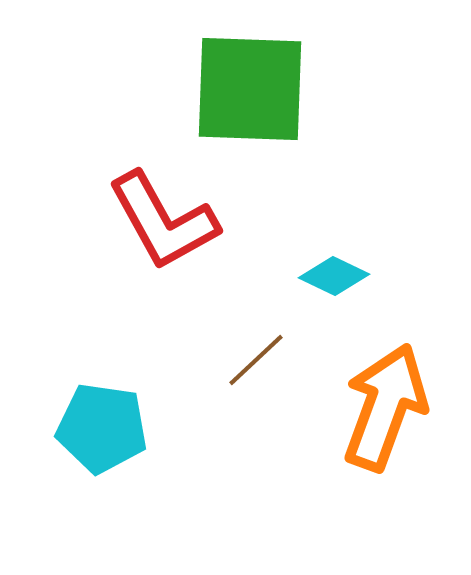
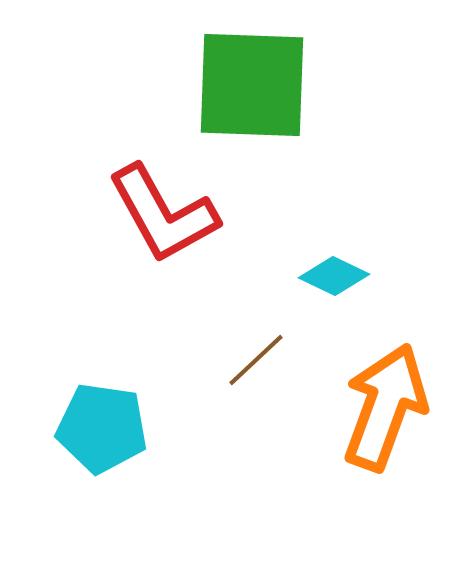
green square: moved 2 px right, 4 px up
red L-shape: moved 7 px up
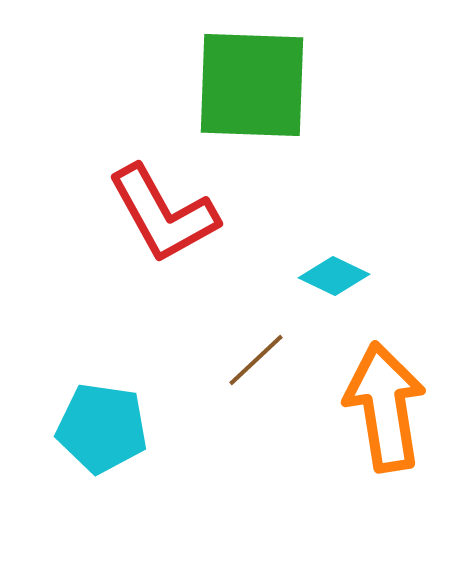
orange arrow: rotated 29 degrees counterclockwise
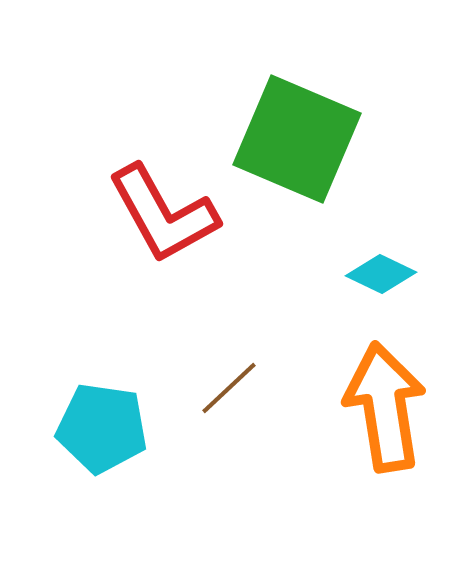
green square: moved 45 px right, 54 px down; rotated 21 degrees clockwise
cyan diamond: moved 47 px right, 2 px up
brown line: moved 27 px left, 28 px down
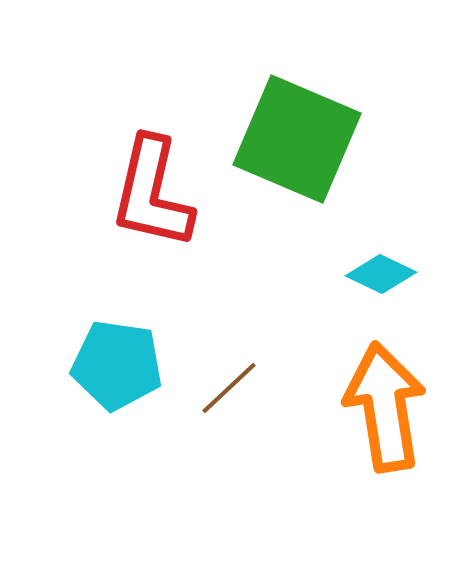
red L-shape: moved 11 px left, 21 px up; rotated 42 degrees clockwise
cyan pentagon: moved 15 px right, 63 px up
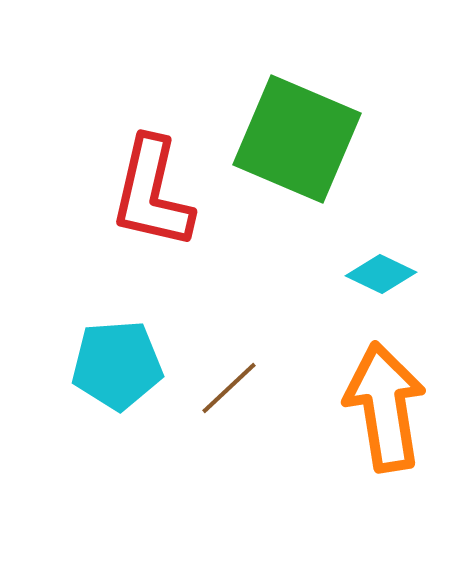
cyan pentagon: rotated 12 degrees counterclockwise
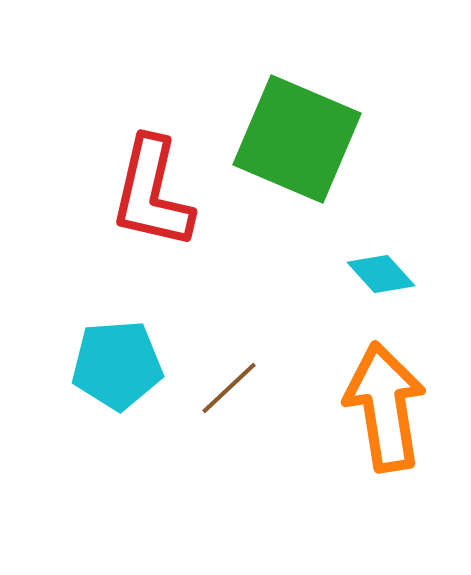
cyan diamond: rotated 22 degrees clockwise
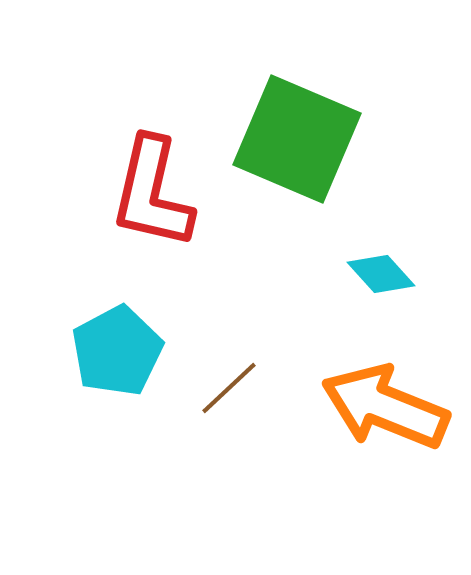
cyan pentagon: moved 14 px up; rotated 24 degrees counterclockwise
orange arrow: rotated 59 degrees counterclockwise
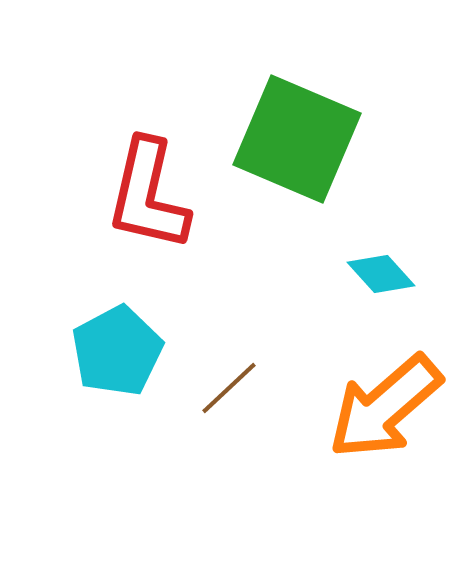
red L-shape: moved 4 px left, 2 px down
orange arrow: rotated 63 degrees counterclockwise
